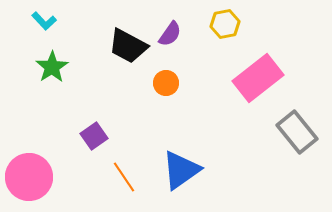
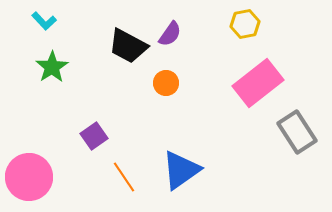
yellow hexagon: moved 20 px right
pink rectangle: moved 5 px down
gray rectangle: rotated 6 degrees clockwise
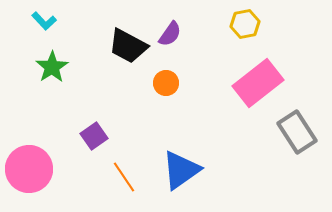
pink circle: moved 8 px up
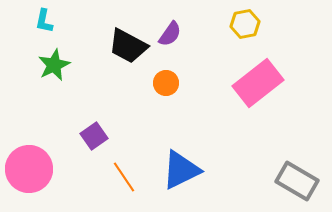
cyan L-shape: rotated 55 degrees clockwise
green star: moved 2 px right, 2 px up; rotated 8 degrees clockwise
gray rectangle: moved 49 px down; rotated 27 degrees counterclockwise
blue triangle: rotated 9 degrees clockwise
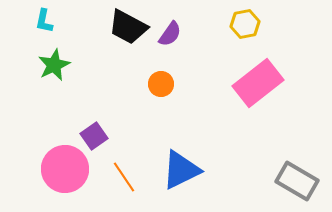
black trapezoid: moved 19 px up
orange circle: moved 5 px left, 1 px down
pink circle: moved 36 px right
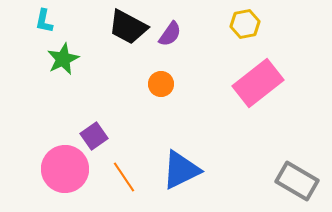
green star: moved 9 px right, 6 px up
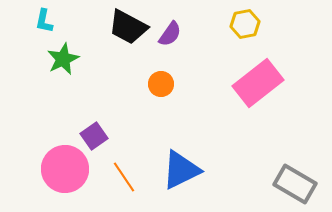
gray rectangle: moved 2 px left, 3 px down
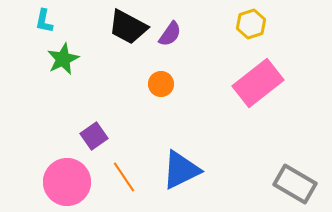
yellow hexagon: moved 6 px right; rotated 8 degrees counterclockwise
pink circle: moved 2 px right, 13 px down
